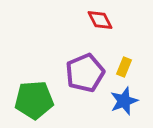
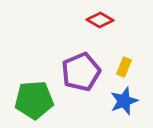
red diamond: rotated 32 degrees counterclockwise
purple pentagon: moved 4 px left, 1 px up
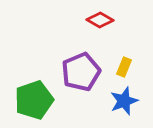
green pentagon: rotated 15 degrees counterclockwise
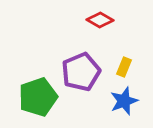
green pentagon: moved 4 px right, 3 px up
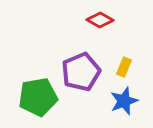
green pentagon: rotated 9 degrees clockwise
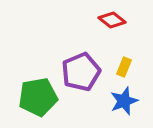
red diamond: moved 12 px right; rotated 8 degrees clockwise
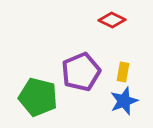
red diamond: rotated 12 degrees counterclockwise
yellow rectangle: moved 1 px left, 5 px down; rotated 12 degrees counterclockwise
green pentagon: rotated 24 degrees clockwise
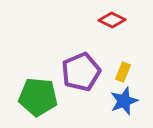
yellow rectangle: rotated 12 degrees clockwise
green pentagon: rotated 9 degrees counterclockwise
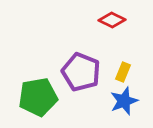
purple pentagon: rotated 27 degrees counterclockwise
green pentagon: rotated 15 degrees counterclockwise
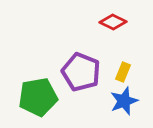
red diamond: moved 1 px right, 2 px down
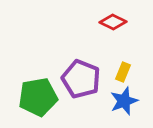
purple pentagon: moved 7 px down
